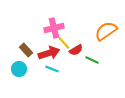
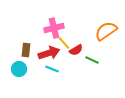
brown rectangle: rotated 48 degrees clockwise
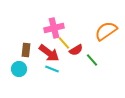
red arrow: rotated 55 degrees clockwise
green line: rotated 24 degrees clockwise
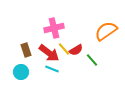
yellow line: moved 6 px down
brown rectangle: rotated 24 degrees counterclockwise
cyan circle: moved 2 px right, 3 px down
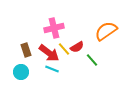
red semicircle: moved 1 px right, 3 px up
